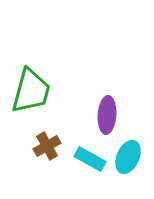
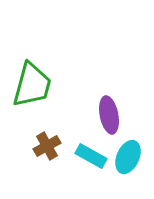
green trapezoid: moved 1 px right, 6 px up
purple ellipse: moved 2 px right; rotated 15 degrees counterclockwise
cyan rectangle: moved 1 px right, 3 px up
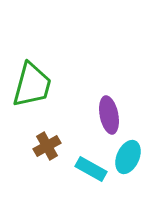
cyan rectangle: moved 13 px down
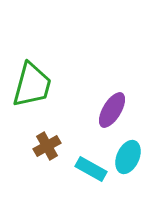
purple ellipse: moved 3 px right, 5 px up; rotated 42 degrees clockwise
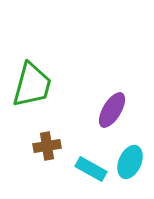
brown cross: rotated 20 degrees clockwise
cyan ellipse: moved 2 px right, 5 px down
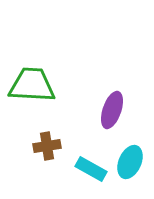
green trapezoid: rotated 102 degrees counterclockwise
purple ellipse: rotated 12 degrees counterclockwise
